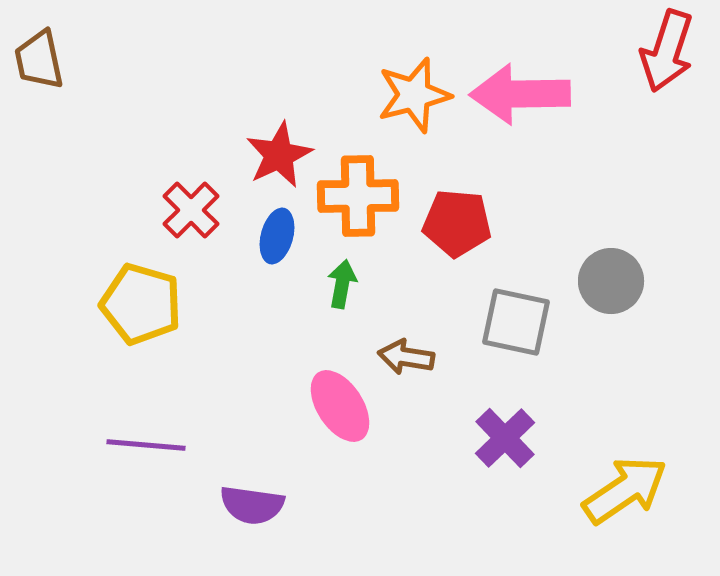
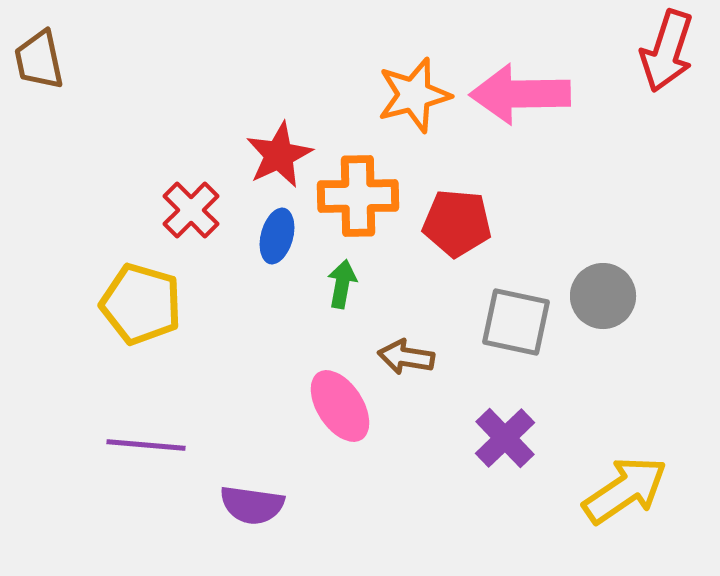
gray circle: moved 8 px left, 15 px down
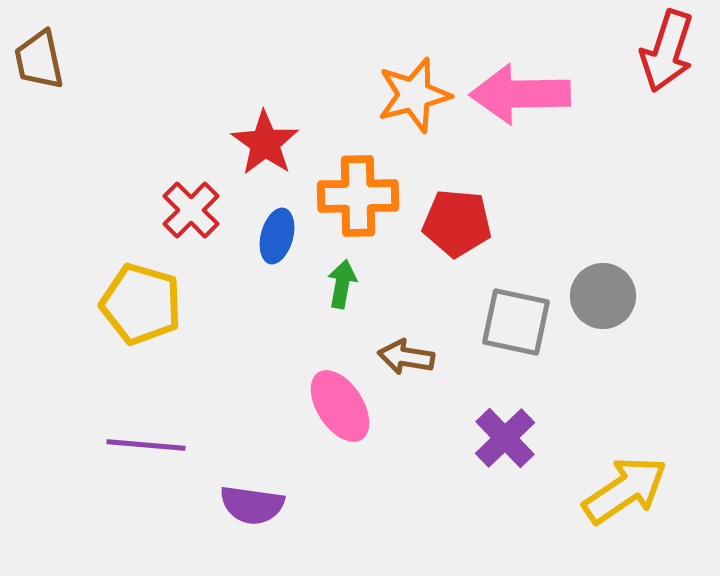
red star: moved 14 px left, 12 px up; rotated 12 degrees counterclockwise
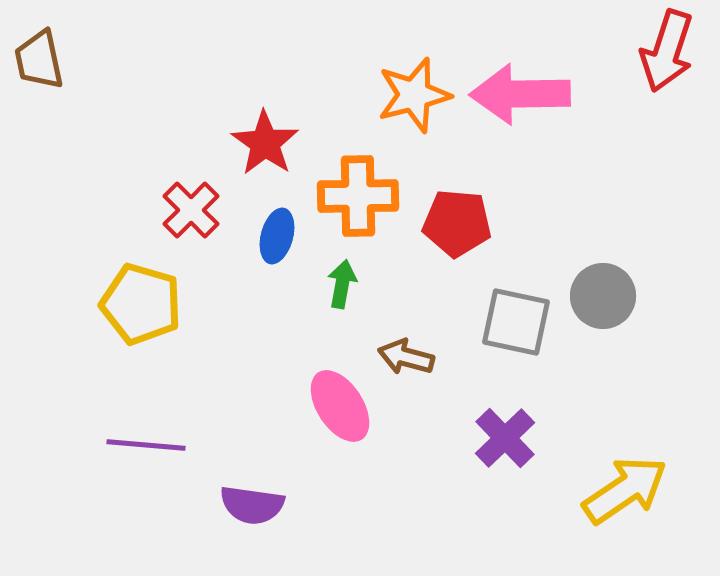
brown arrow: rotated 6 degrees clockwise
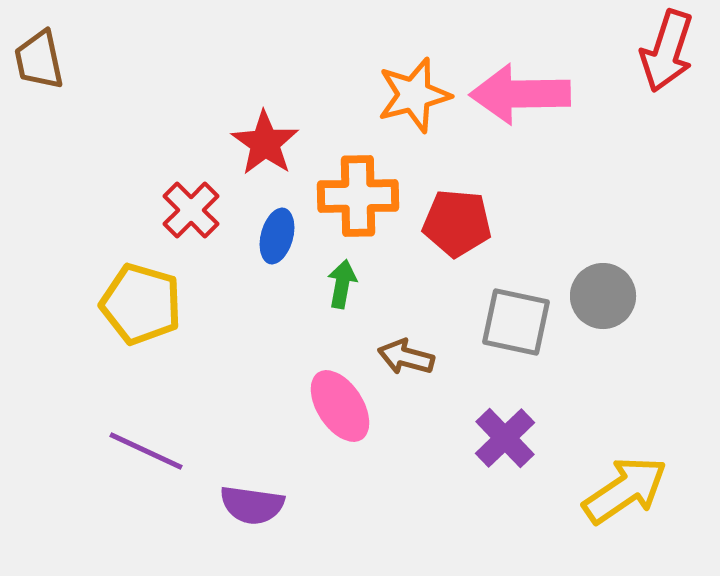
purple line: moved 6 px down; rotated 20 degrees clockwise
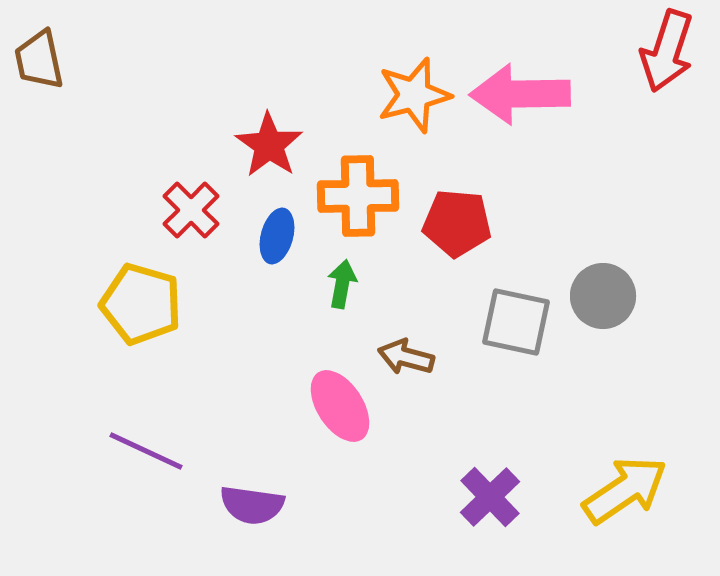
red star: moved 4 px right, 2 px down
purple cross: moved 15 px left, 59 px down
